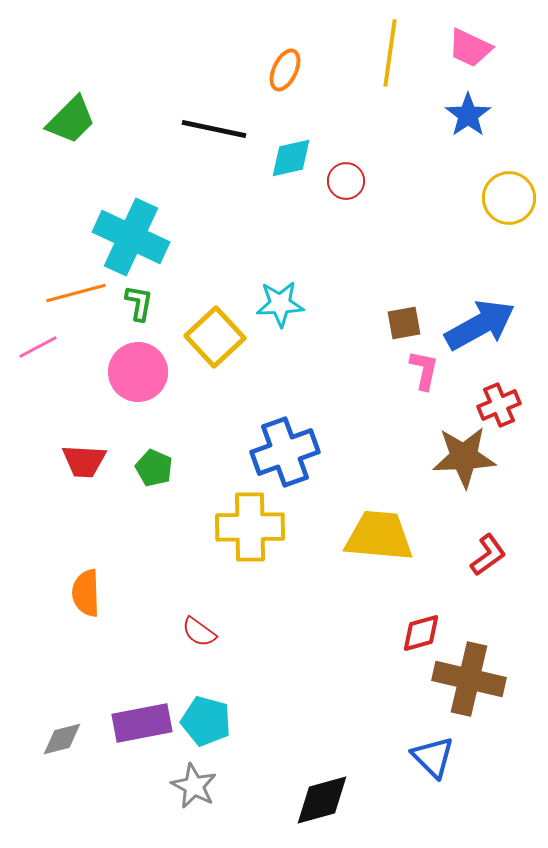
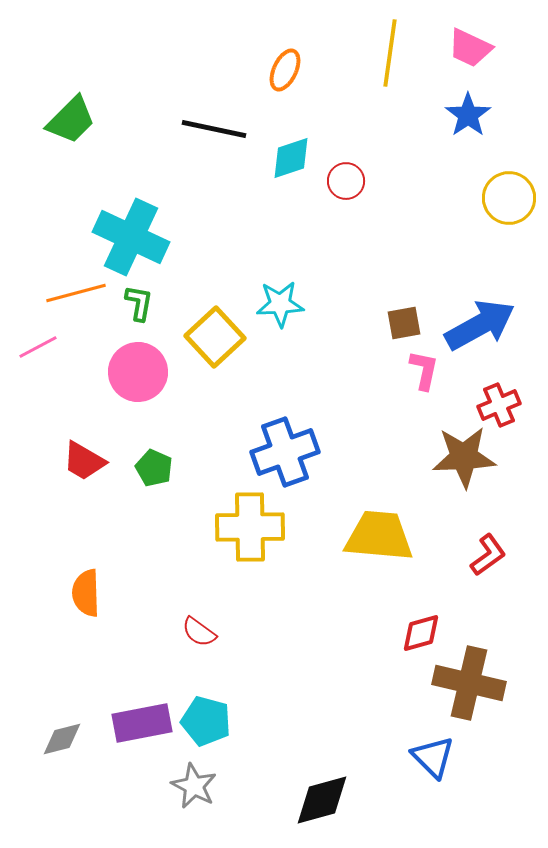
cyan diamond: rotated 6 degrees counterclockwise
red trapezoid: rotated 27 degrees clockwise
brown cross: moved 4 px down
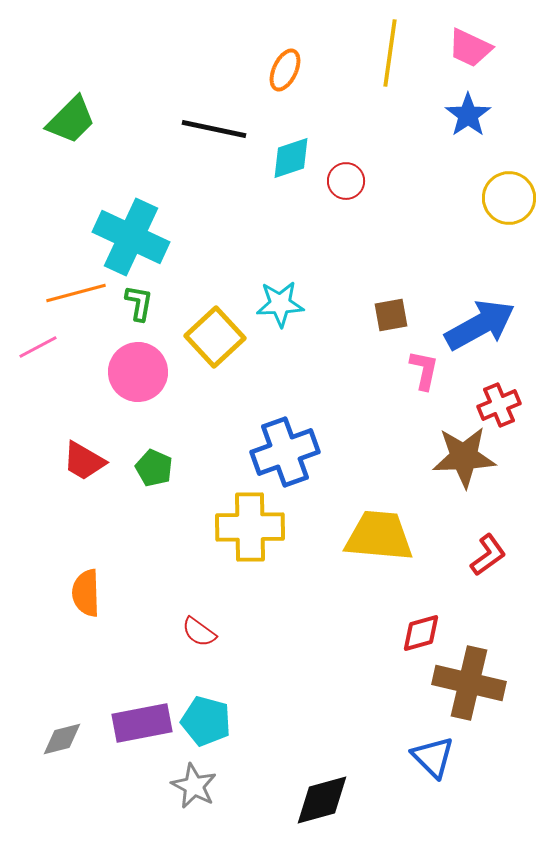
brown square: moved 13 px left, 8 px up
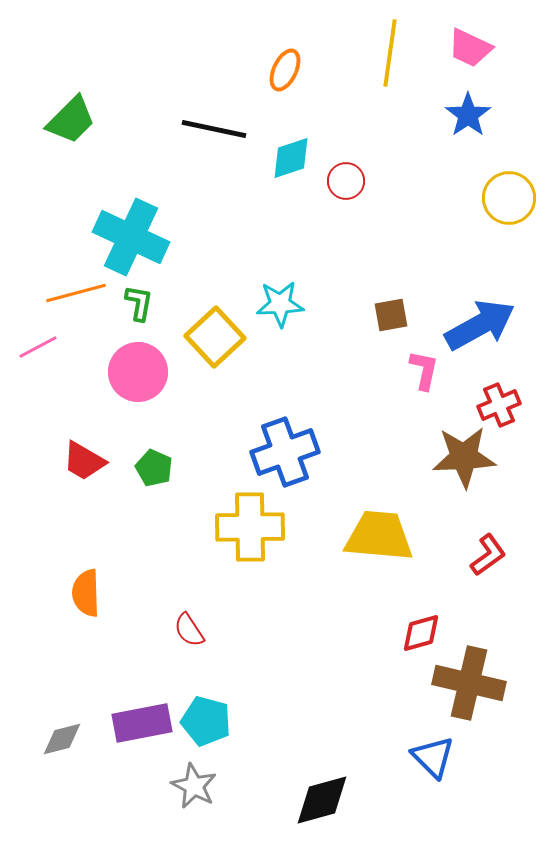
red semicircle: moved 10 px left, 2 px up; rotated 21 degrees clockwise
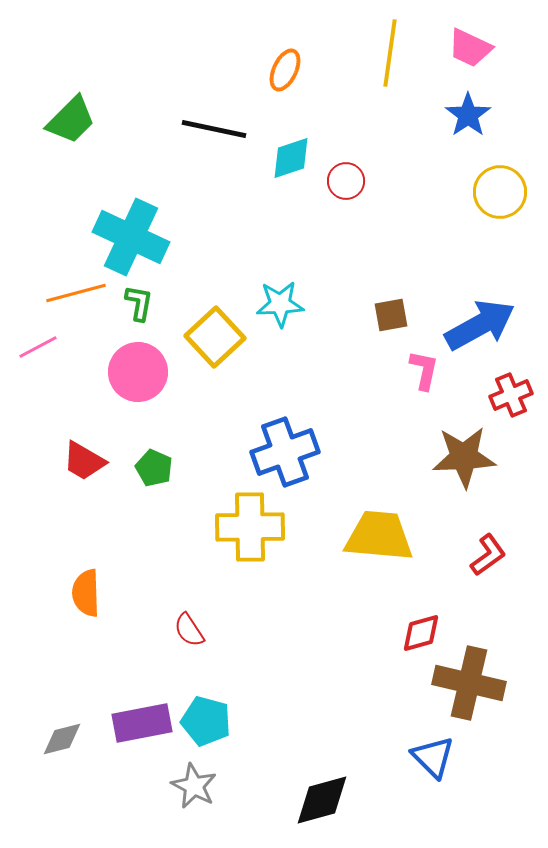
yellow circle: moved 9 px left, 6 px up
red cross: moved 12 px right, 10 px up
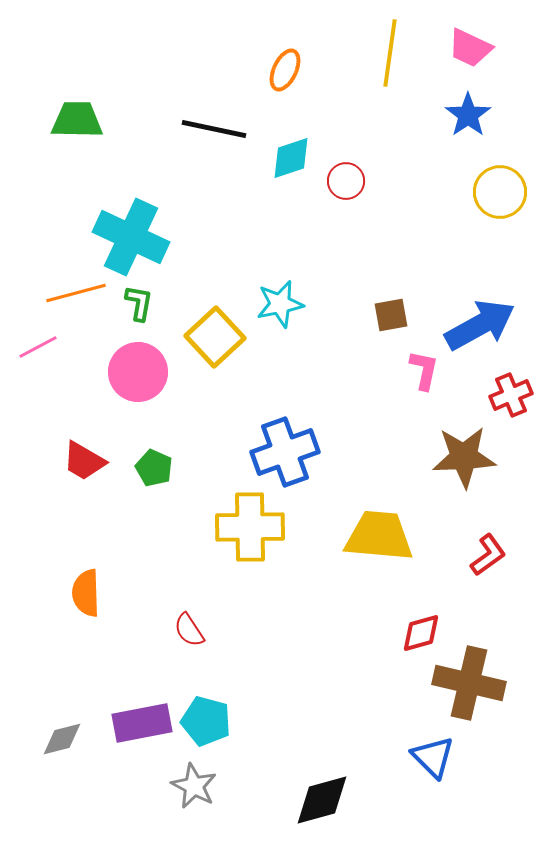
green trapezoid: moved 6 px right; rotated 134 degrees counterclockwise
cyan star: rotated 9 degrees counterclockwise
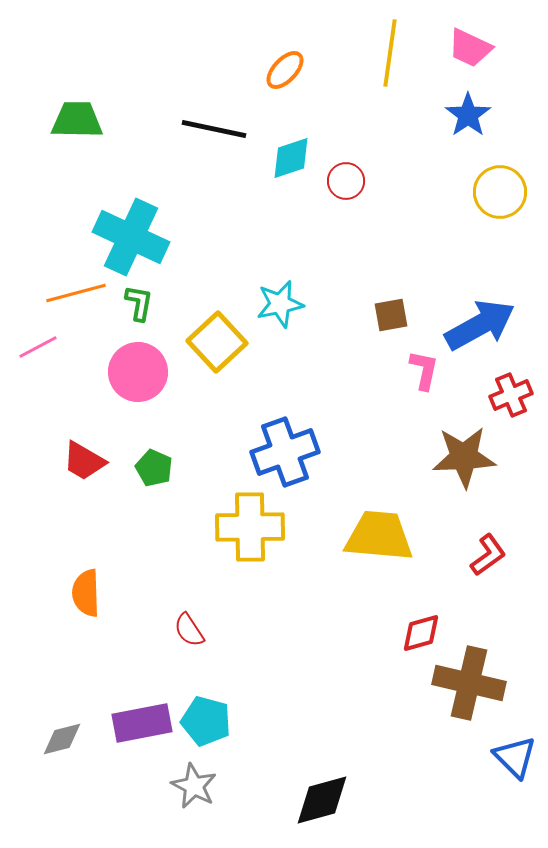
orange ellipse: rotated 18 degrees clockwise
yellow square: moved 2 px right, 5 px down
blue triangle: moved 82 px right
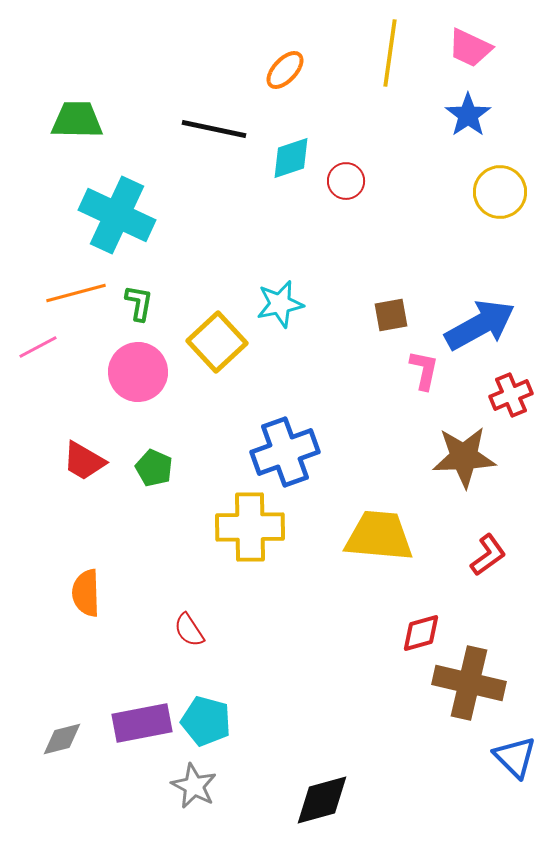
cyan cross: moved 14 px left, 22 px up
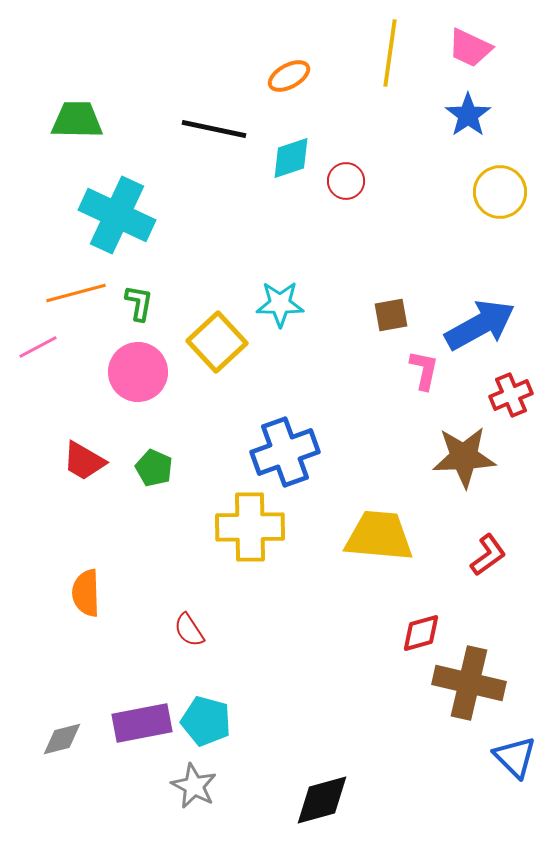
orange ellipse: moved 4 px right, 6 px down; rotated 18 degrees clockwise
cyan star: rotated 12 degrees clockwise
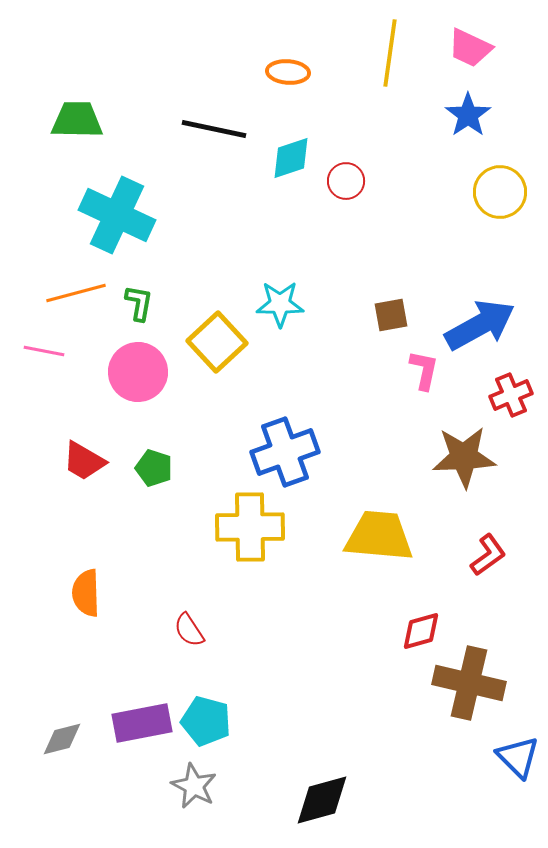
orange ellipse: moved 1 px left, 4 px up; rotated 33 degrees clockwise
pink line: moved 6 px right, 4 px down; rotated 39 degrees clockwise
green pentagon: rotated 6 degrees counterclockwise
red diamond: moved 2 px up
blue triangle: moved 3 px right
